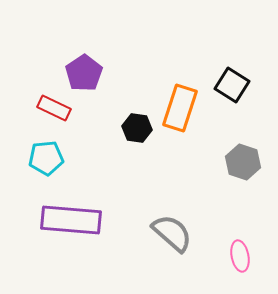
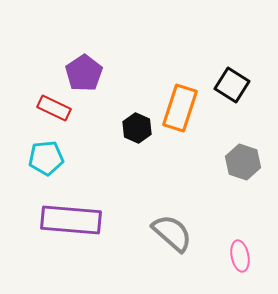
black hexagon: rotated 16 degrees clockwise
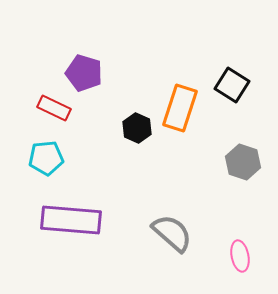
purple pentagon: rotated 21 degrees counterclockwise
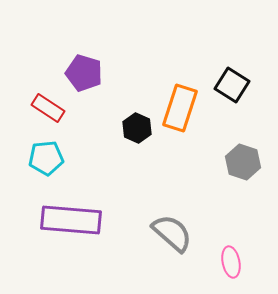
red rectangle: moved 6 px left; rotated 8 degrees clockwise
pink ellipse: moved 9 px left, 6 px down
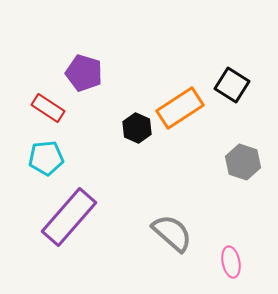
orange rectangle: rotated 39 degrees clockwise
purple rectangle: moved 2 px left, 3 px up; rotated 54 degrees counterclockwise
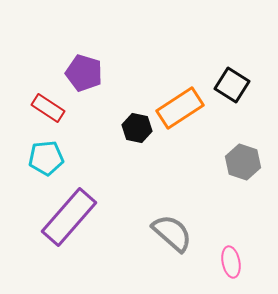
black hexagon: rotated 12 degrees counterclockwise
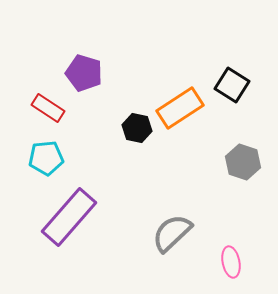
gray semicircle: rotated 84 degrees counterclockwise
